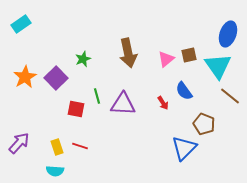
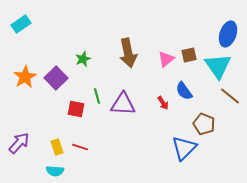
red line: moved 1 px down
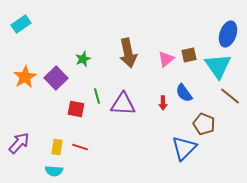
blue semicircle: moved 2 px down
red arrow: rotated 32 degrees clockwise
yellow rectangle: rotated 28 degrees clockwise
cyan semicircle: moved 1 px left
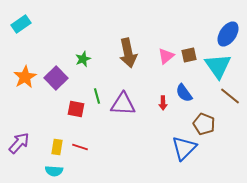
blue ellipse: rotated 15 degrees clockwise
pink triangle: moved 3 px up
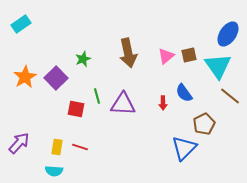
brown pentagon: rotated 25 degrees clockwise
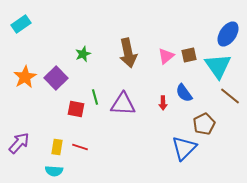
green star: moved 5 px up
green line: moved 2 px left, 1 px down
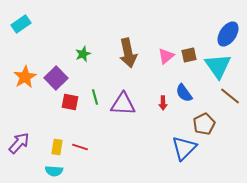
red square: moved 6 px left, 7 px up
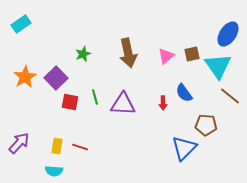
brown square: moved 3 px right, 1 px up
brown pentagon: moved 2 px right, 1 px down; rotated 30 degrees clockwise
yellow rectangle: moved 1 px up
